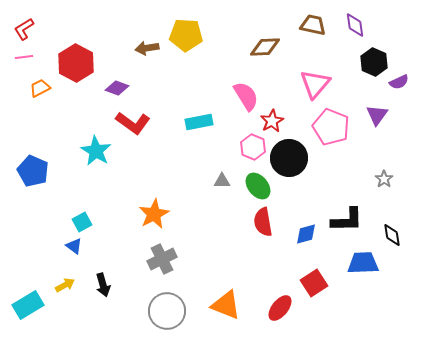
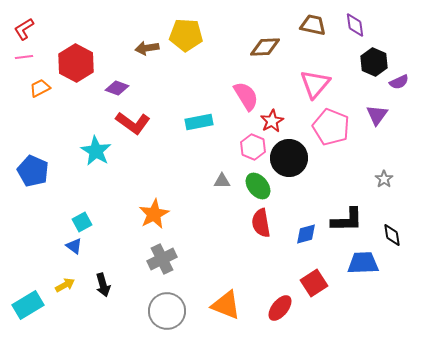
red semicircle at (263, 222): moved 2 px left, 1 px down
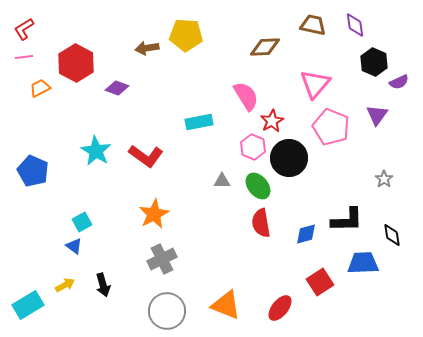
red L-shape at (133, 123): moved 13 px right, 33 px down
red square at (314, 283): moved 6 px right, 1 px up
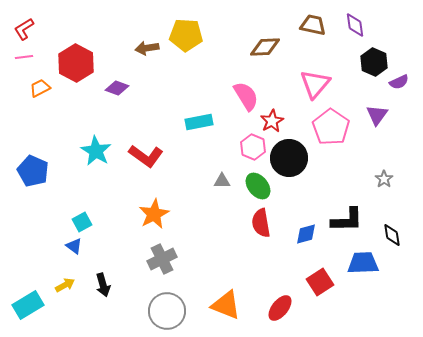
pink pentagon at (331, 127): rotated 12 degrees clockwise
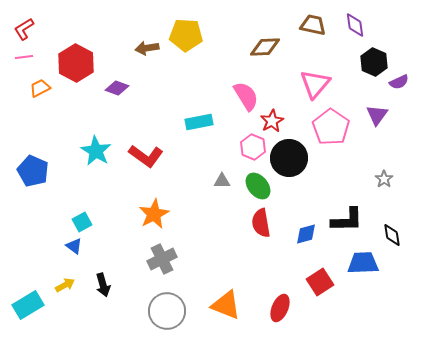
red ellipse at (280, 308): rotated 16 degrees counterclockwise
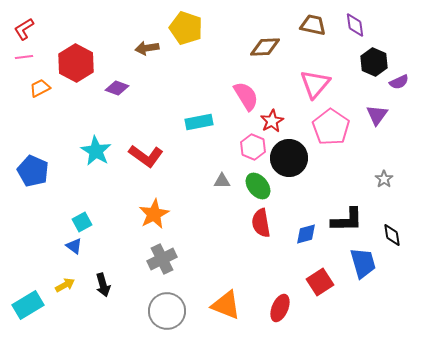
yellow pentagon at (186, 35): moved 7 px up; rotated 16 degrees clockwise
blue trapezoid at (363, 263): rotated 76 degrees clockwise
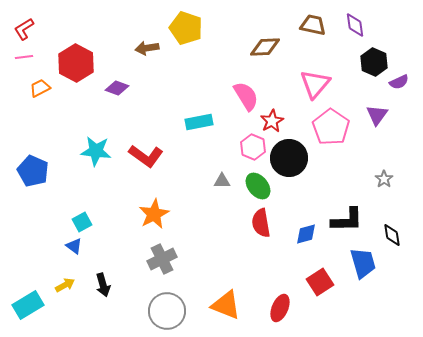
cyan star at (96, 151): rotated 24 degrees counterclockwise
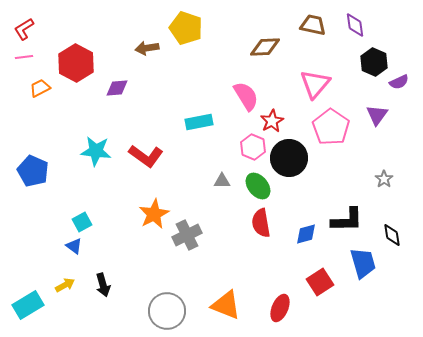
purple diamond at (117, 88): rotated 25 degrees counterclockwise
gray cross at (162, 259): moved 25 px right, 24 px up
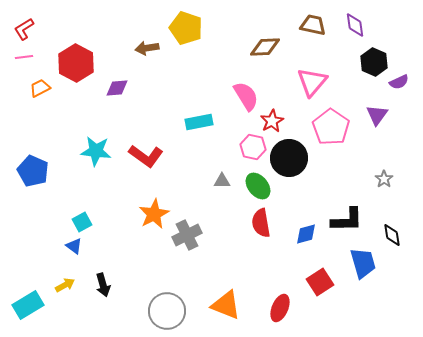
pink triangle at (315, 84): moved 3 px left, 2 px up
pink hexagon at (253, 147): rotated 10 degrees counterclockwise
